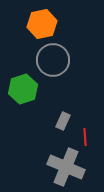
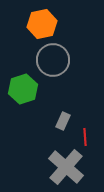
gray cross: rotated 18 degrees clockwise
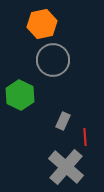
green hexagon: moved 3 px left, 6 px down; rotated 16 degrees counterclockwise
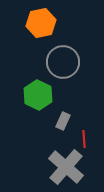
orange hexagon: moved 1 px left, 1 px up
gray circle: moved 10 px right, 2 px down
green hexagon: moved 18 px right
red line: moved 1 px left, 2 px down
